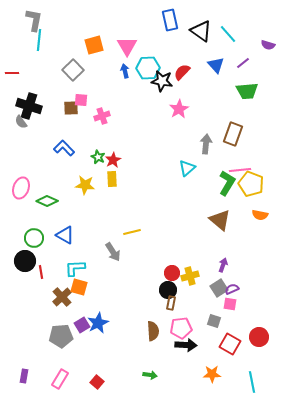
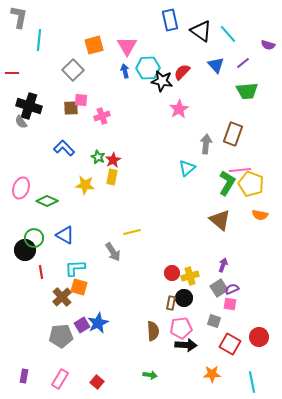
gray L-shape at (34, 20): moved 15 px left, 3 px up
yellow rectangle at (112, 179): moved 2 px up; rotated 14 degrees clockwise
black circle at (25, 261): moved 11 px up
black circle at (168, 290): moved 16 px right, 8 px down
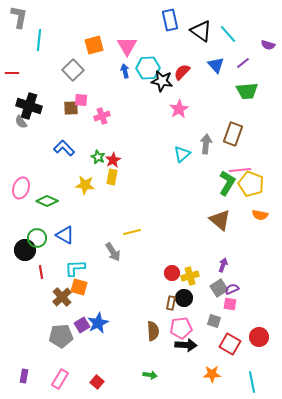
cyan triangle at (187, 168): moved 5 px left, 14 px up
green circle at (34, 238): moved 3 px right
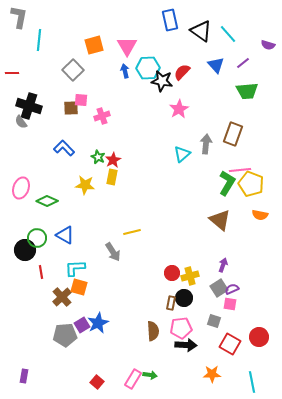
gray pentagon at (61, 336): moved 4 px right, 1 px up
pink rectangle at (60, 379): moved 73 px right
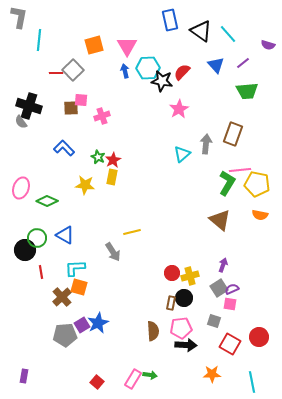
red line at (12, 73): moved 44 px right
yellow pentagon at (251, 184): moved 6 px right; rotated 10 degrees counterclockwise
